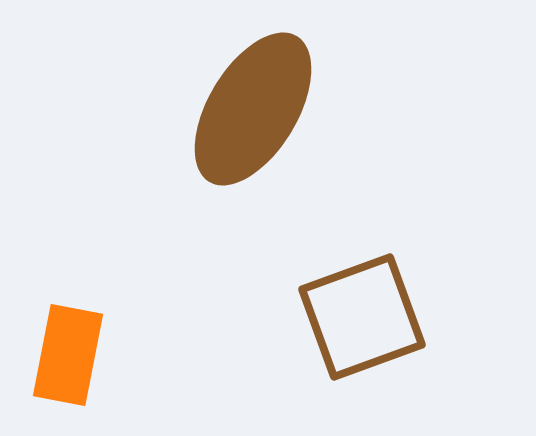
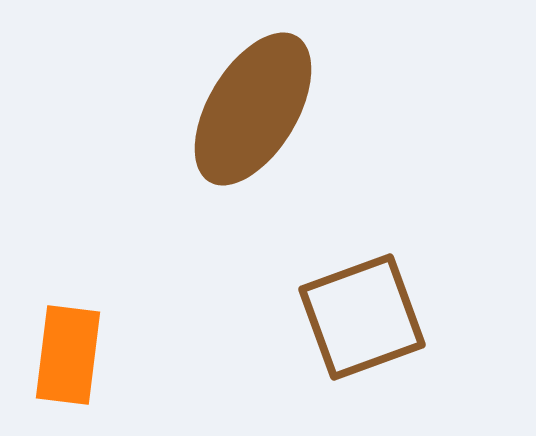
orange rectangle: rotated 4 degrees counterclockwise
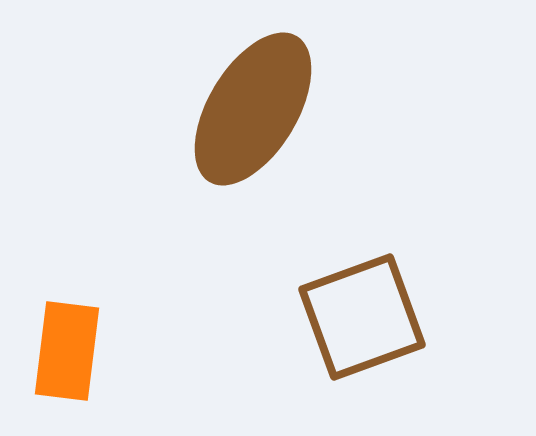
orange rectangle: moved 1 px left, 4 px up
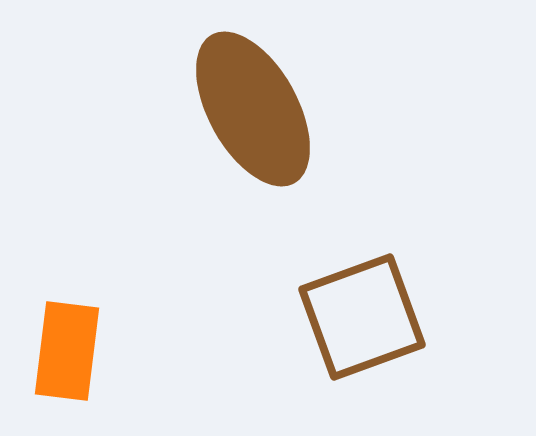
brown ellipse: rotated 60 degrees counterclockwise
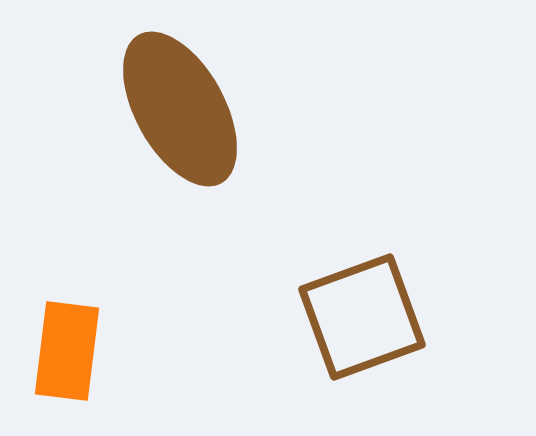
brown ellipse: moved 73 px left
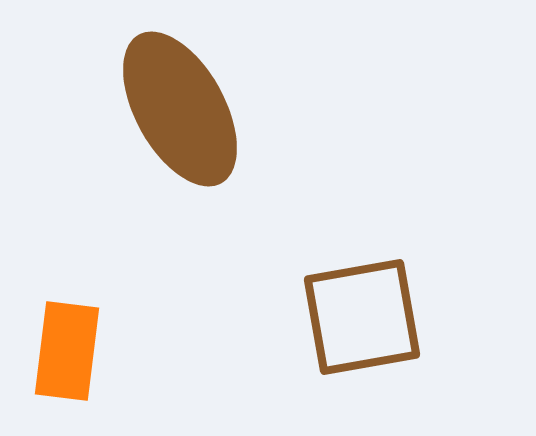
brown square: rotated 10 degrees clockwise
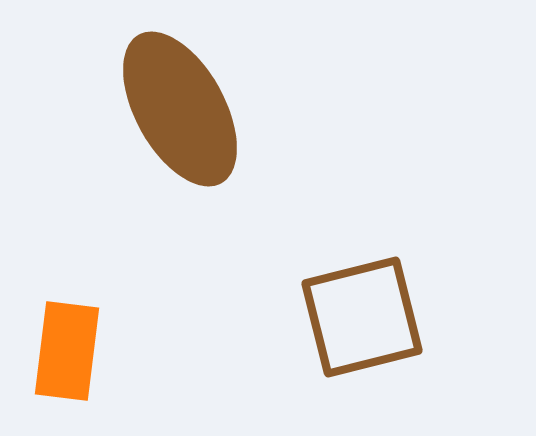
brown square: rotated 4 degrees counterclockwise
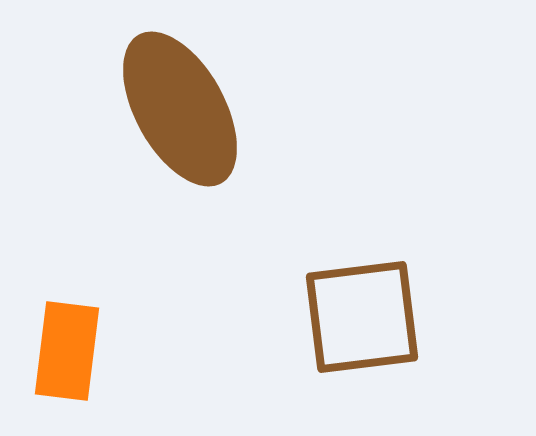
brown square: rotated 7 degrees clockwise
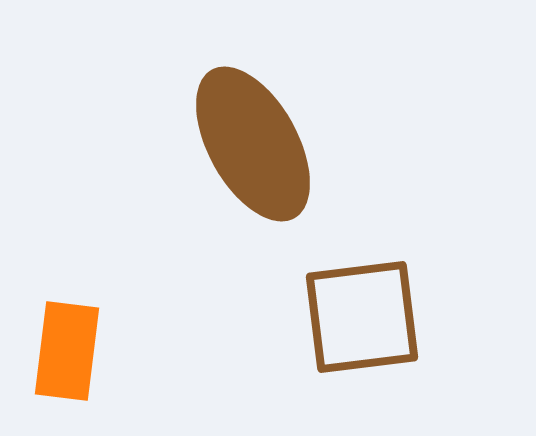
brown ellipse: moved 73 px right, 35 px down
